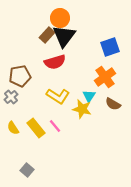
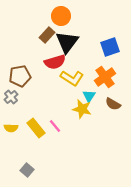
orange circle: moved 1 px right, 2 px up
black triangle: moved 3 px right, 6 px down
yellow L-shape: moved 14 px right, 18 px up
yellow semicircle: moved 2 px left; rotated 56 degrees counterclockwise
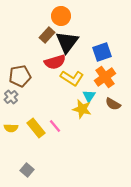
blue square: moved 8 px left, 5 px down
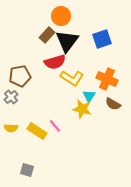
black triangle: moved 1 px up
blue square: moved 13 px up
orange cross: moved 2 px right, 2 px down; rotated 30 degrees counterclockwise
yellow rectangle: moved 1 px right, 3 px down; rotated 18 degrees counterclockwise
gray square: rotated 24 degrees counterclockwise
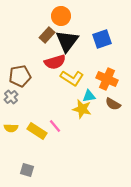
cyan triangle: rotated 48 degrees clockwise
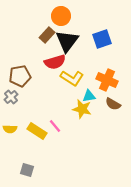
orange cross: moved 1 px down
yellow semicircle: moved 1 px left, 1 px down
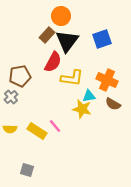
red semicircle: moved 2 px left; rotated 45 degrees counterclockwise
yellow L-shape: rotated 25 degrees counterclockwise
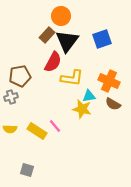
orange cross: moved 2 px right, 1 px down
gray cross: rotated 24 degrees clockwise
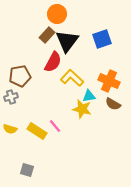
orange circle: moved 4 px left, 2 px up
yellow L-shape: rotated 145 degrees counterclockwise
yellow semicircle: rotated 16 degrees clockwise
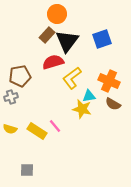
red semicircle: rotated 135 degrees counterclockwise
yellow L-shape: rotated 80 degrees counterclockwise
gray square: rotated 16 degrees counterclockwise
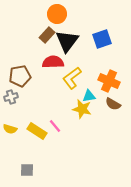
red semicircle: rotated 15 degrees clockwise
